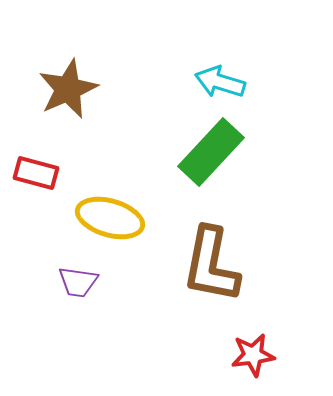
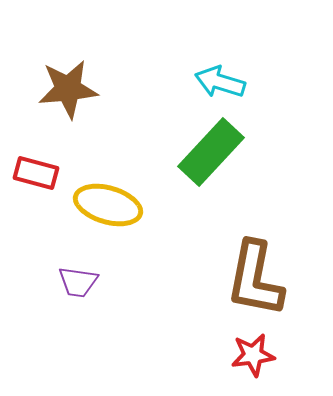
brown star: rotated 18 degrees clockwise
yellow ellipse: moved 2 px left, 13 px up
brown L-shape: moved 44 px right, 14 px down
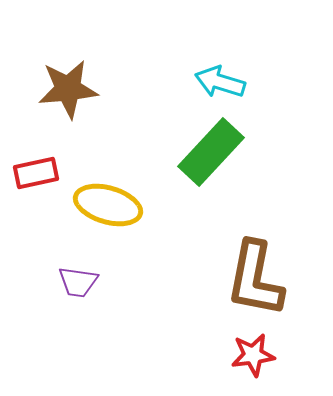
red rectangle: rotated 27 degrees counterclockwise
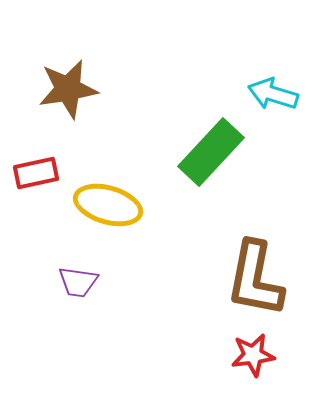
cyan arrow: moved 53 px right, 12 px down
brown star: rotated 4 degrees counterclockwise
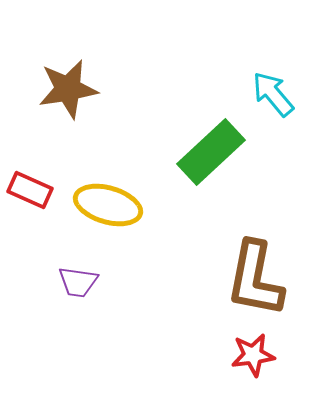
cyan arrow: rotated 33 degrees clockwise
green rectangle: rotated 4 degrees clockwise
red rectangle: moved 6 px left, 17 px down; rotated 36 degrees clockwise
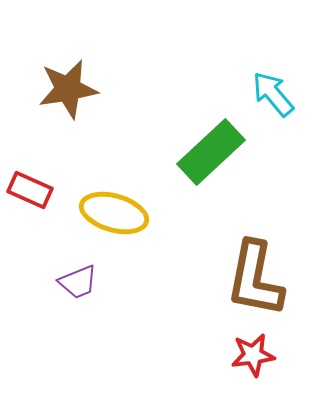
yellow ellipse: moved 6 px right, 8 px down
purple trapezoid: rotated 30 degrees counterclockwise
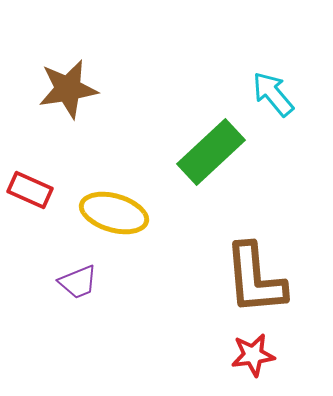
brown L-shape: rotated 16 degrees counterclockwise
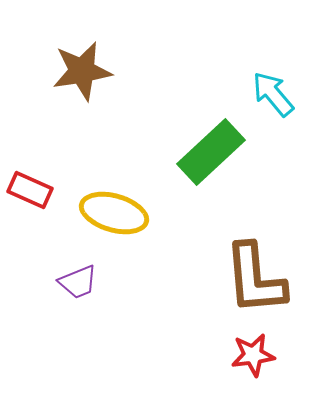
brown star: moved 14 px right, 18 px up
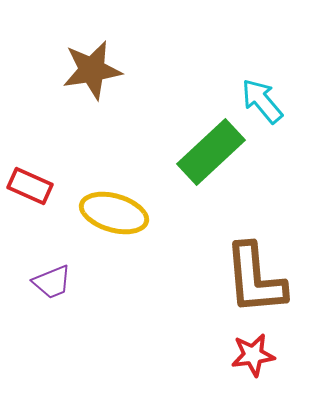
brown star: moved 10 px right, 1 px up
cyan arrow: moved 11 px left, 7 px down
red rectangle: moved 4 px up
purple trapezoid: moved 26 px left
